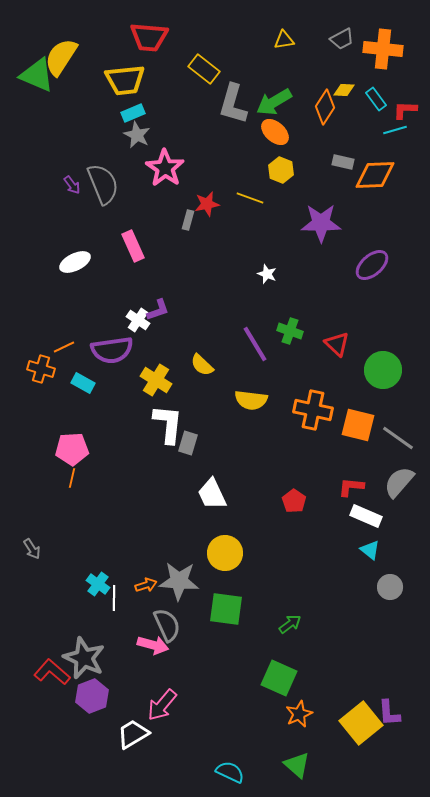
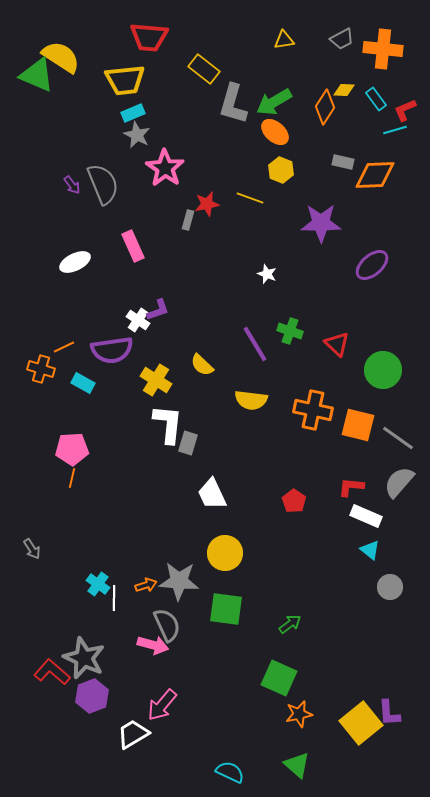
yellow semicircle at (61, 57): rotated 90 degrees clockwise
red L-shape at (405, 110): rotated 25 degrees counterclockwise
orange star at (299, 714): rotated 12 degrees clockwise
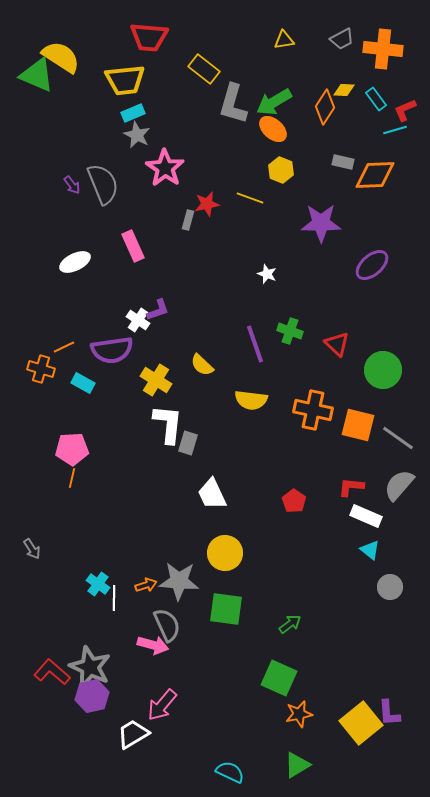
orange ellipse at (275, 132): moved 2 px left, 3 px up
purple line at (255, 344): rotated 12 degrees clockwise
gray semicircle at (399, 482): moved 3 px down
gray star at (84, 658): moved 6 px right, 9 px down
purple hexagon at (92, 696): rotated 8 degrees clockwise
green triangle at (297, 765): rotated 48 degrees clockwise
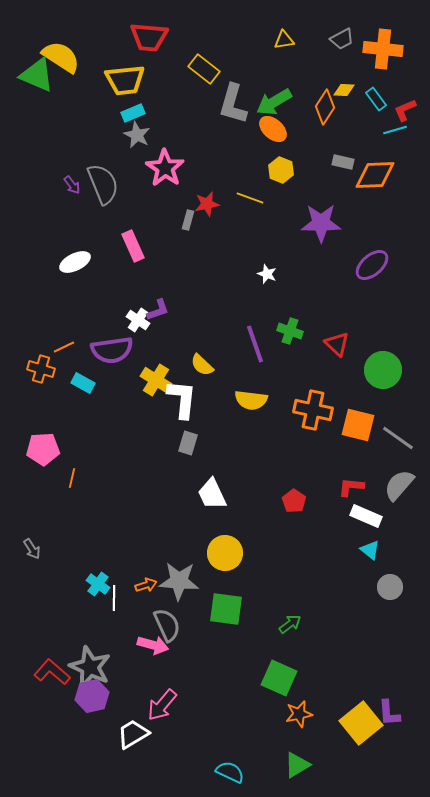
white L-shape at (168, 424): moved 14 px right, 25 px up
pink pentagon at (72, 449): moved 29 px left
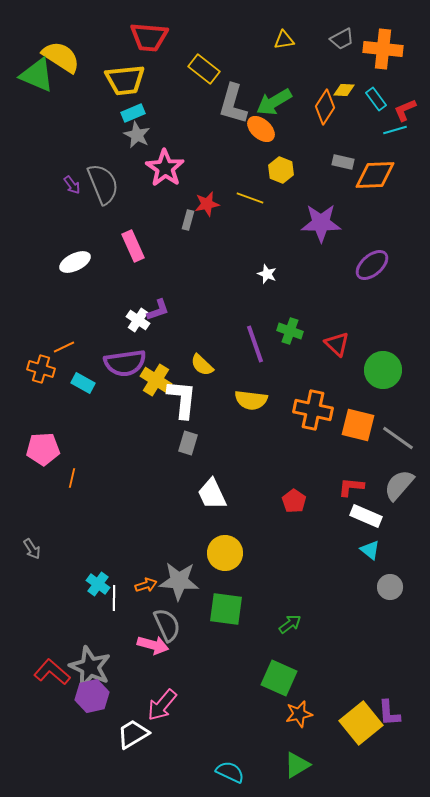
orange ellipse at (273, 129): moved 12 px left
purple semicircle at (112, 350): moved 13 px right, 13 px down
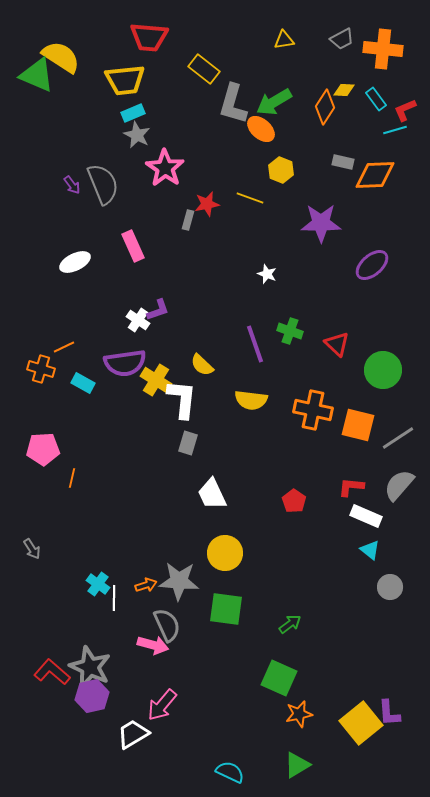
gray line at (398, 438): rotated 68 degrees counterclockwise
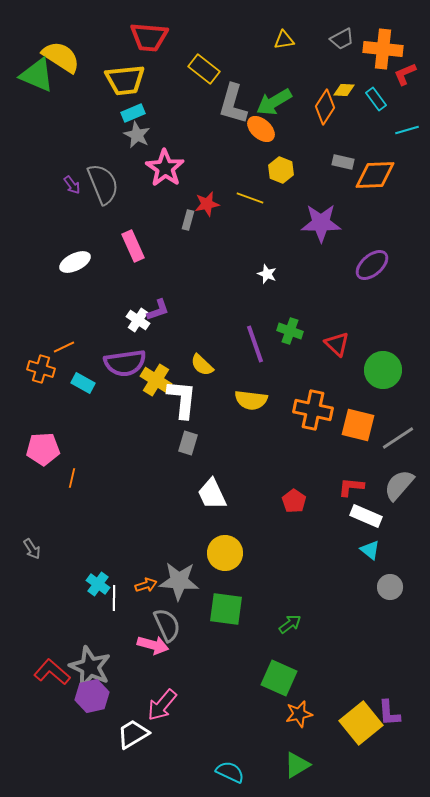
red L-shape at (405, 110): moved 36 px up
cyan line at (395, 130): moved 12 px right
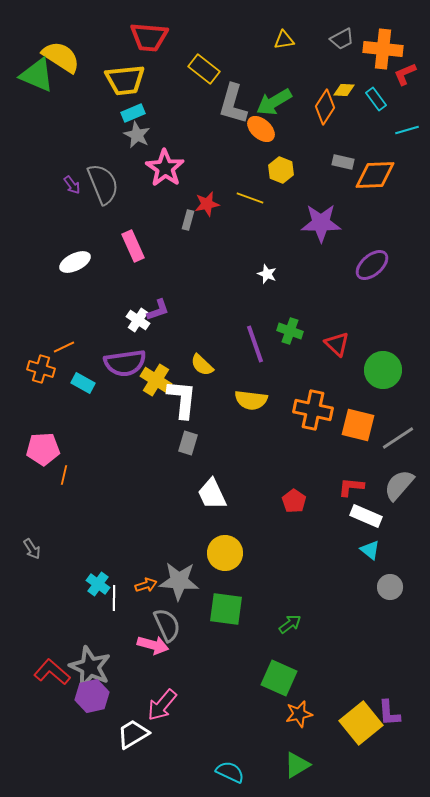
orange line at (72, 478): moved 8 px left, 3 px up
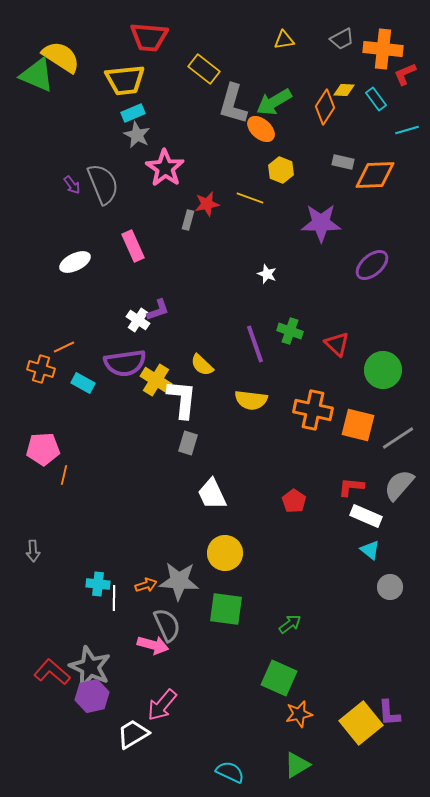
gray arrow at (32, 549): moved 1 px right, 2 px down; rotated 30 degrees clockwise
cyan cross at (98, 584): rotated 30 degrees counterclockwise
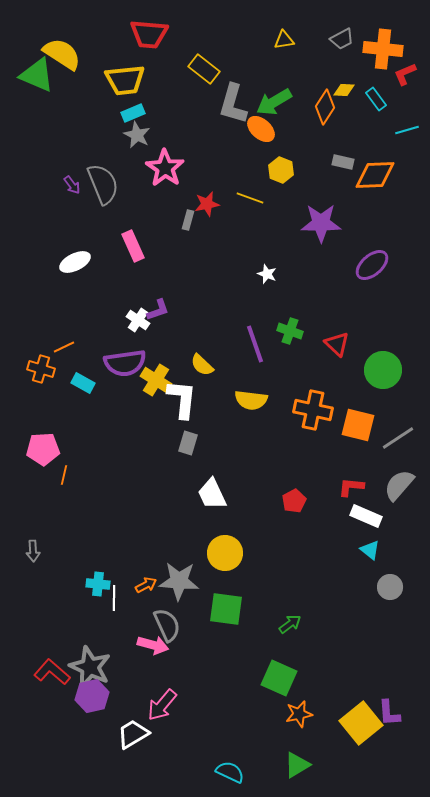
red trapezoid at (149, 37): moved 3 px up
yellow semicircle at (61, 57): moved 1 px right, 3 px up
red pentagon at (294, 501): rotated 10 degrees clockwise
orange arrow at (146, 585): rotated 10 degrees counterclockwise
